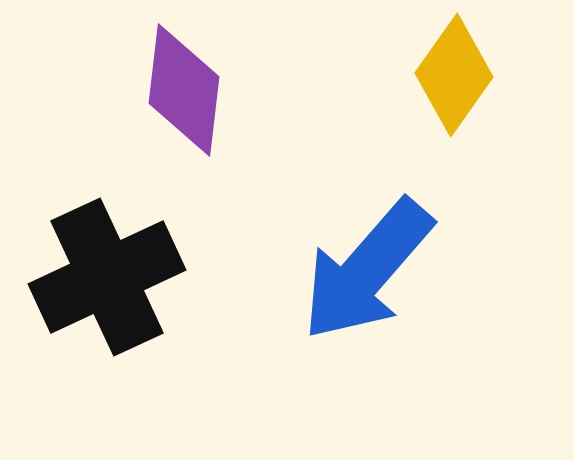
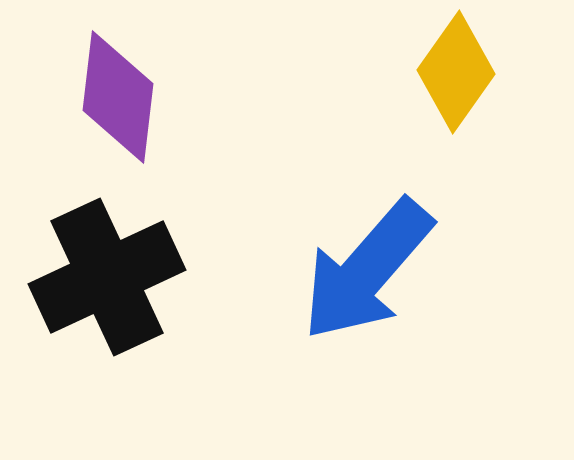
yellow diamond: moved 2 px right, 3 px up
purple diamond: moved 66 px left, 7 px down
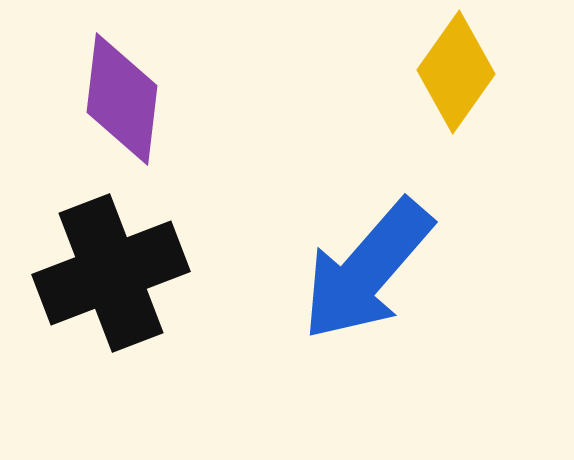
purple diamond: moved 4 px right, 2 px down
black cross: moved 4 px right, 4 px up; rotated 4 degrees clockwise
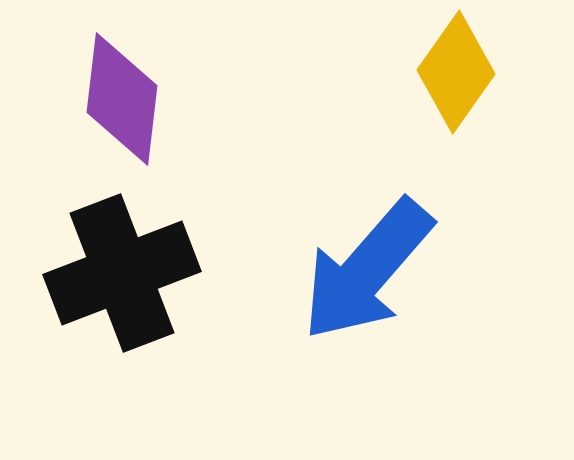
black cross: moved 11 px right
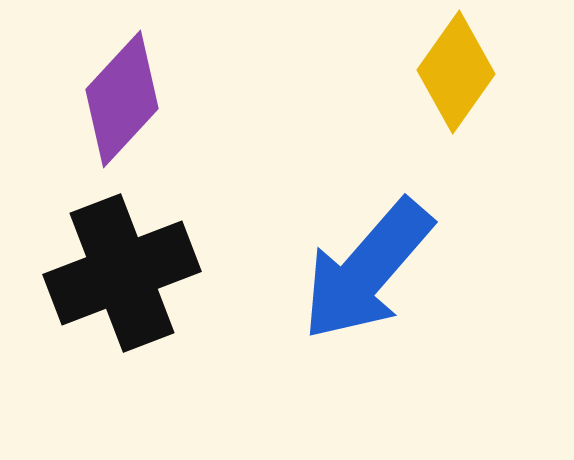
purple diamond: rotated 36 degrees clockwise
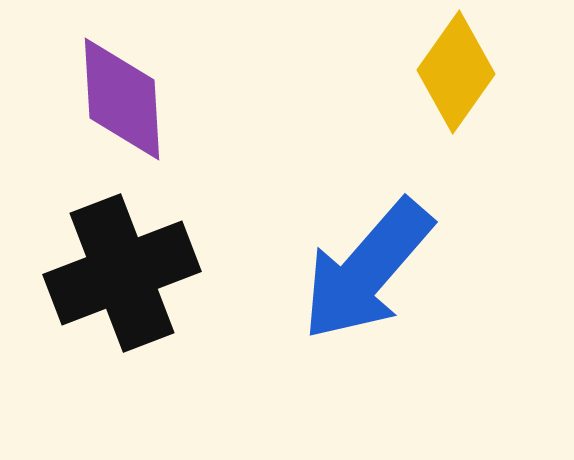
purple diamond: rotated 46 degrees counterclockwise
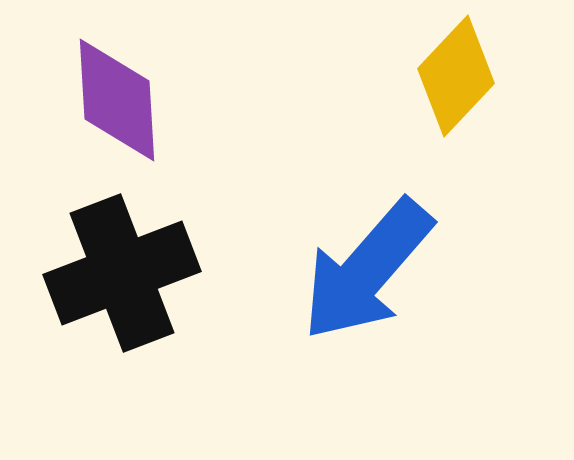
yellow diamond: moved 4 px down; rotated 8 degrees clockwise
purple diamond: moved 5 px left, 1 px down
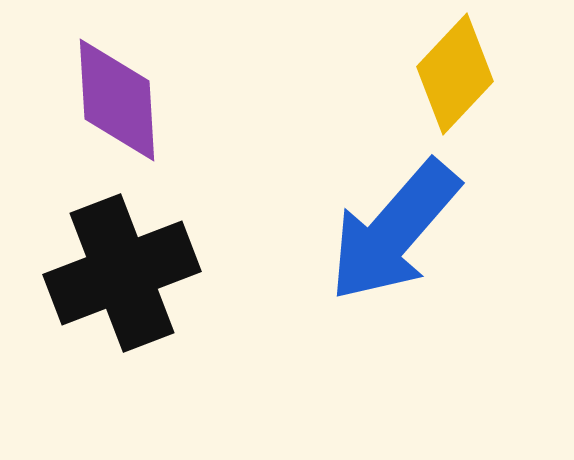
yellow diamond: moved 1 px left, 2 px up
blue arrow: moved 27 px right, 39 px up
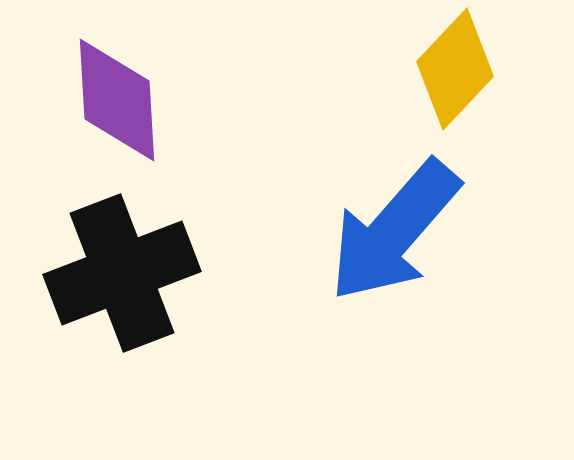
yellow diamond: moved 5 px up
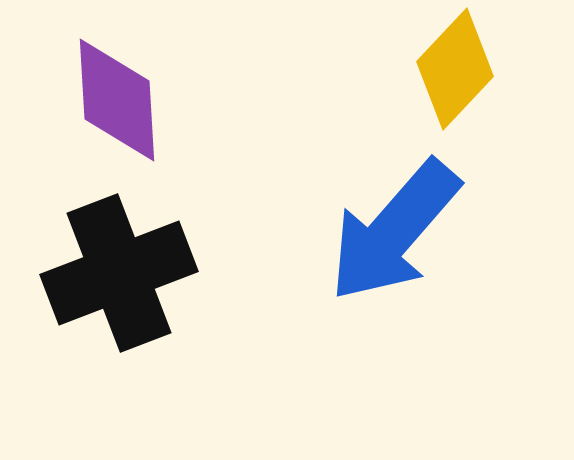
black cross: moved 3 px left
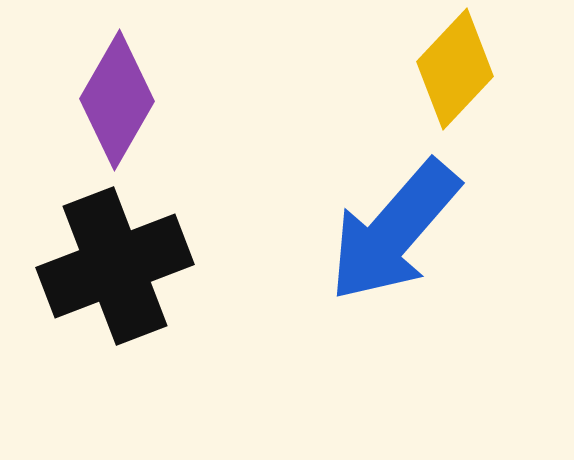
purple diamond: rotated 33 degrees clockwise
black cross: moved 4 px left, 7 px up
